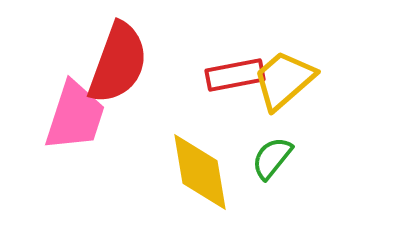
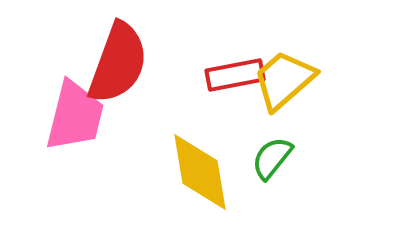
pink trapezoid: rotated 4 degrees counterclockwise
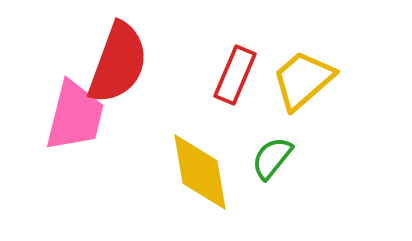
red rectangle: rotated 56 degrees counterclockwise
yellow trapezoid: moved 19 px right
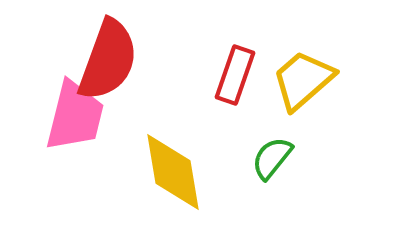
red semicircle: moved 10 px left, 3 px up
red rectangle: rotated 4 degrees counterclockwise
yellow diamond: moved 27 px left
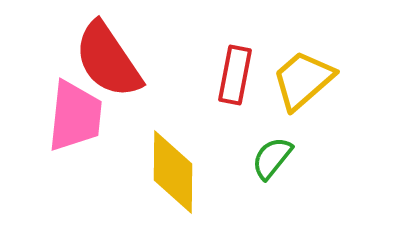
red semicircle: rotated 126 degrees clockwise
red rectangle: rotated 8 degrees counterclockwise
pink trapezoid: rotated 8 degrees counterclockwise
yellow diamond: rotated 10 degrees clockwise
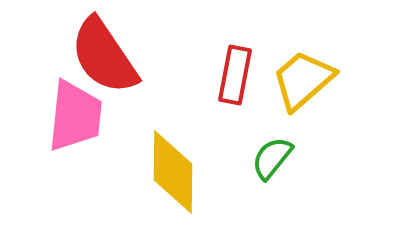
red semicircle: moved 4 px left, 4 px up
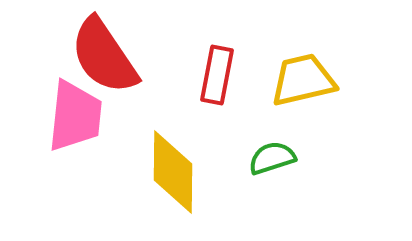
red rectangle: moved 18 px left
yellow trapezoid: rotated 28 degrees clockwise
green semicircle: rotated 33 degrees clockwise
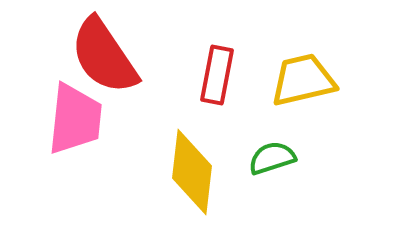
pink trapezoid: moved 3 px down
yellow diamond: moved 19 px right; rotated 6 degrees clockwise
